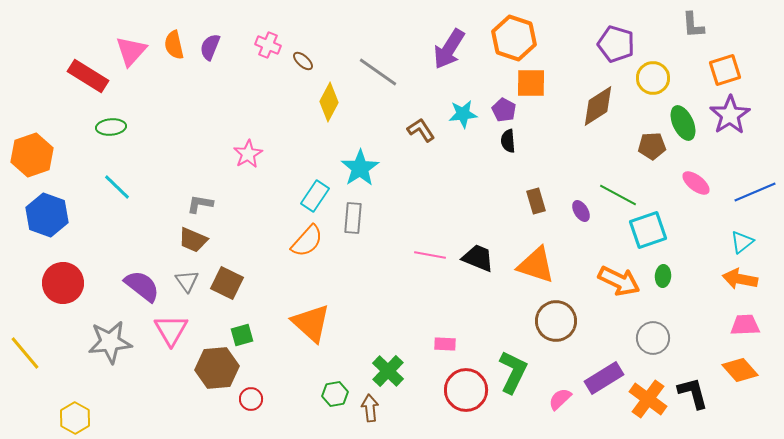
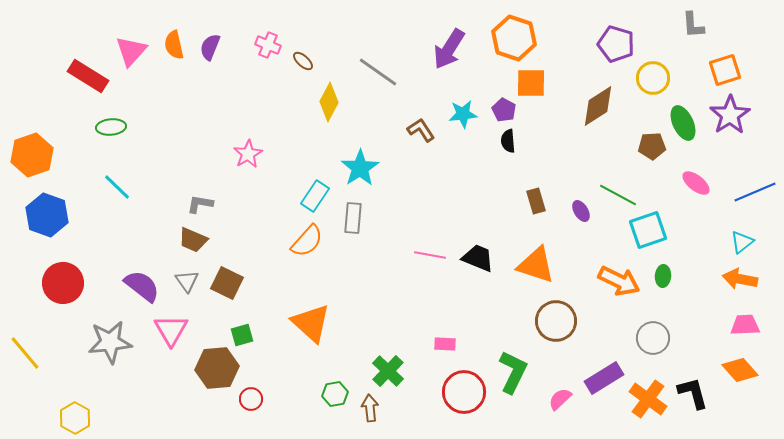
red circle at (466, 390): moved 2 px left, 2 px down
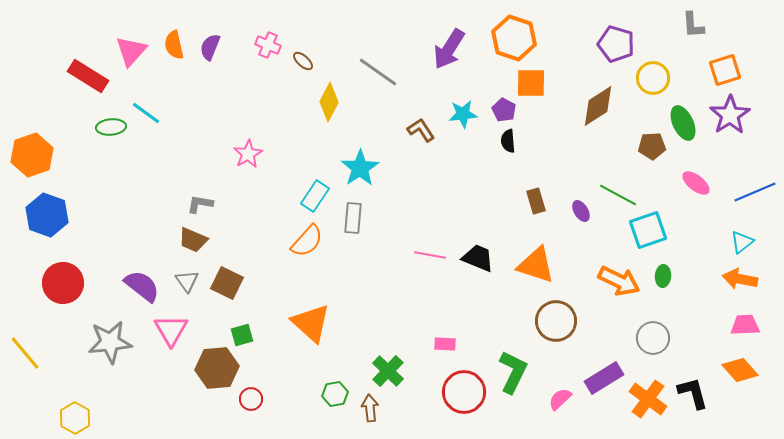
cyan line at (117, 187): moved 29 px right, 74 px up; rotated 8 degrees counterclockwise
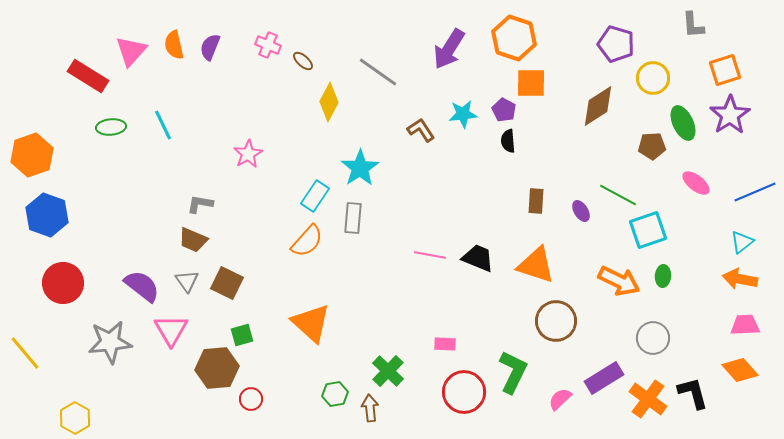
cyan line at (146, 113): moved 17 px right, 12 px down; rotated 28 degrees clockwise
brown rectangle at (536, 201): rotated 20 degrees clockwise
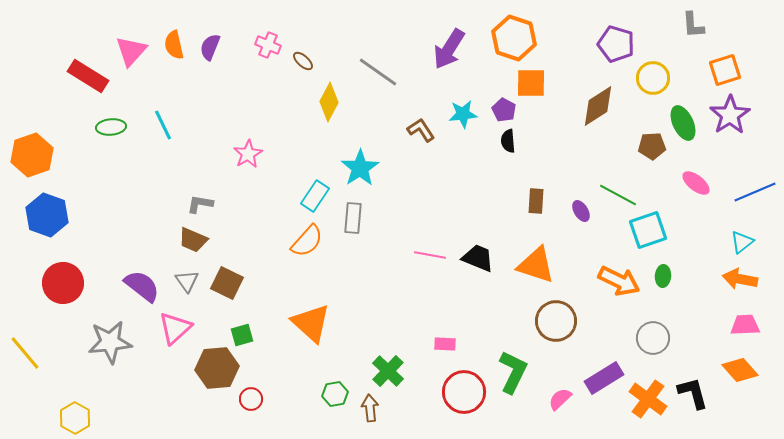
pink triangle at (171, 330): moved 4 px right, 2 px up; rotated 18 degrees clockwise
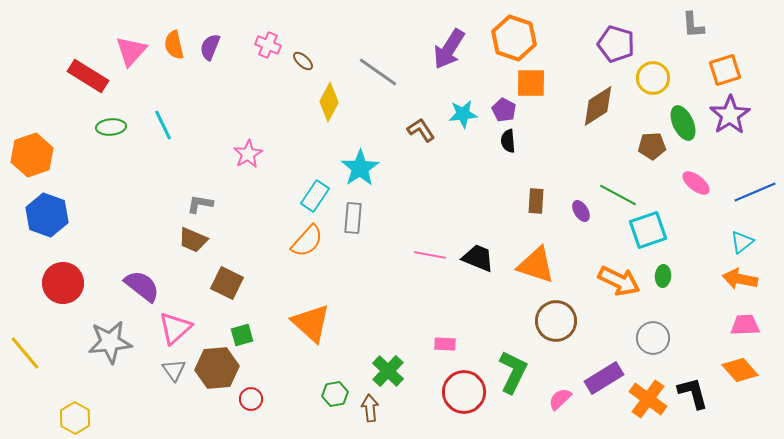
gray triangle at (187, 281): moved 13 px left, 89 px down
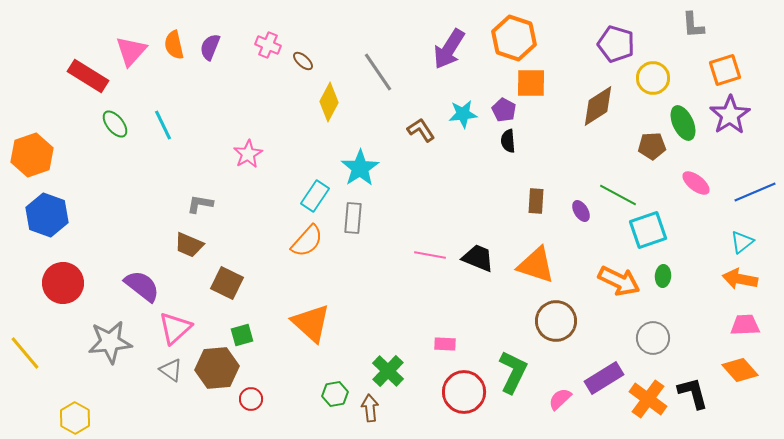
gray line at (378, 72): rotated 21 degrees clockwise
green ellipse at (111, 127): moved 4 px right, 3 px up; rotated 56 degrees clockwise
brown trapezoid at (193, 240): moved 4 px left, 5 px down
gray triangle at (174, 370): moved 3 px left; rotated 20 degrees counterclockwise
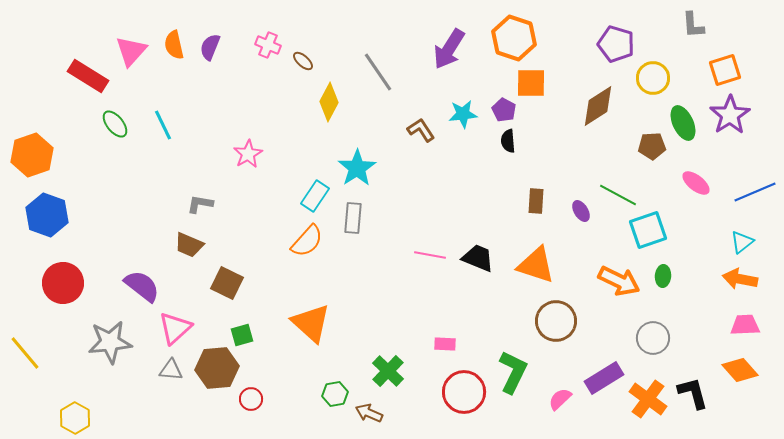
cyan star at (360, 168): moved 3 px left
gray triangle at (171, 370): rotated 30 degrees counterclockwise
brown arrow at (370, 408): moved 1 px left, 5 px down; rotated 60 degrees counterclockwise
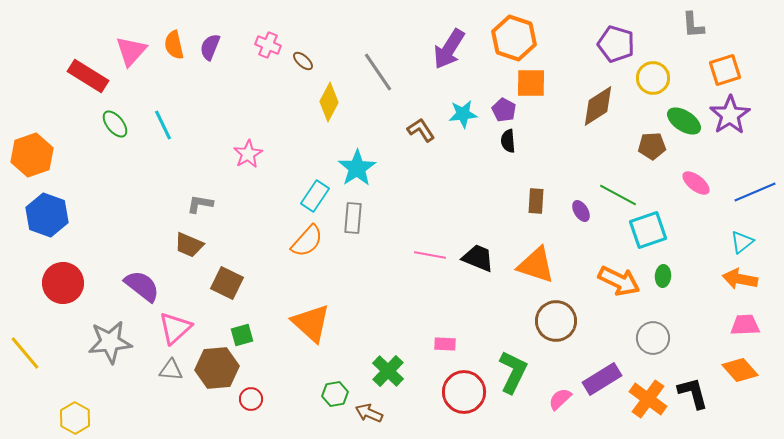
green ellipse at (683, 123): moved 1 px right, 2 px up; rotated 32 degrees counterclockwise
purple rectangle at (604, 378): moved 2 px left, 1 px down
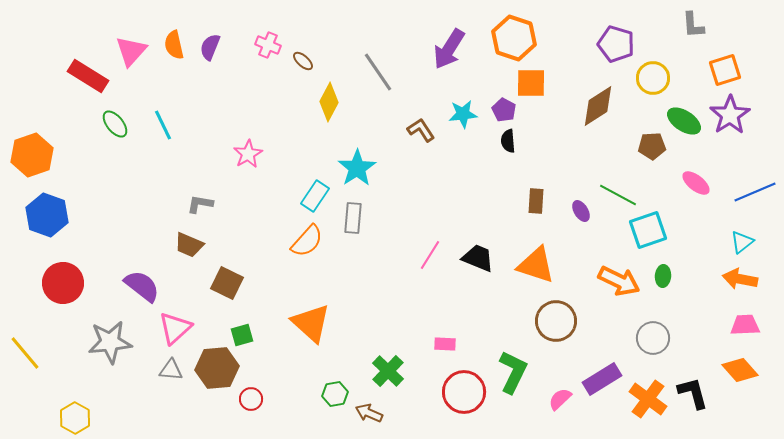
pink line at (430, 255): rotated 68 degrees counterclockwise
